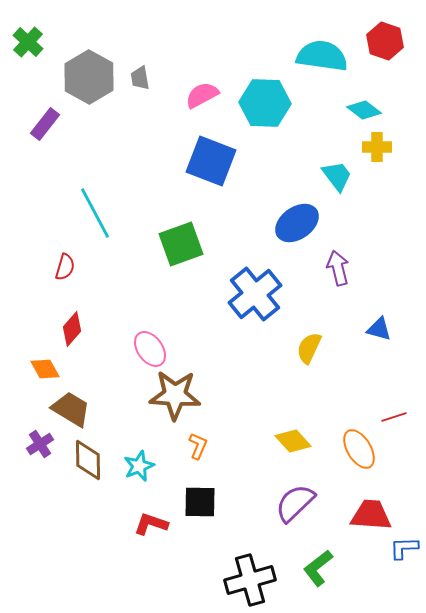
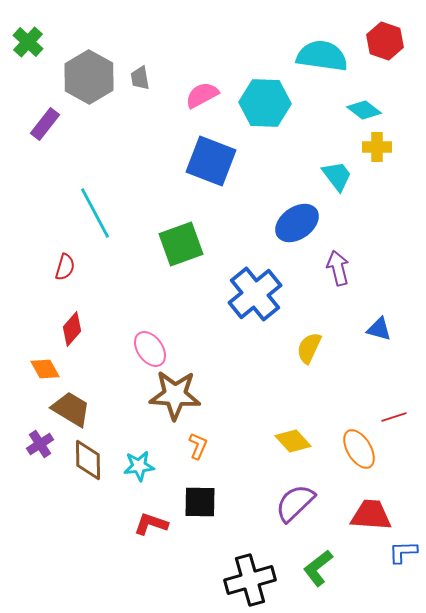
cyan star: rotated 16 degrees clockwise
blue L-shape: moved 1 px left, 4 px down
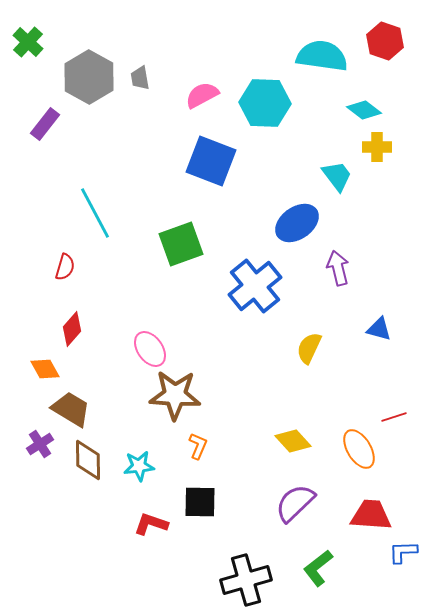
blue cross: moved 8 px up
black cross: moved 4 px left
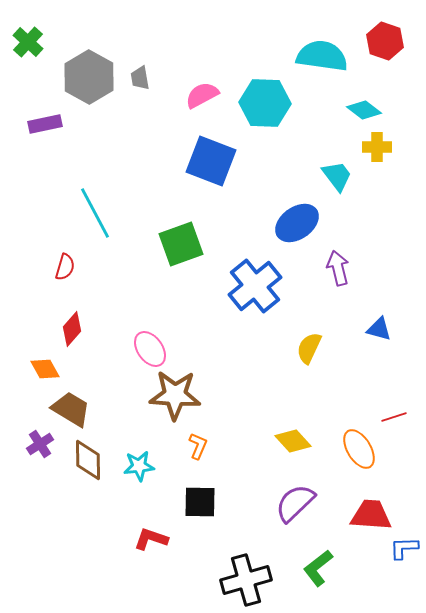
purple rectangle: rotated 40 degrees clockwise
red L-shape: moved 15 px down
blue L-shape: moved 1 px right, 4 px up
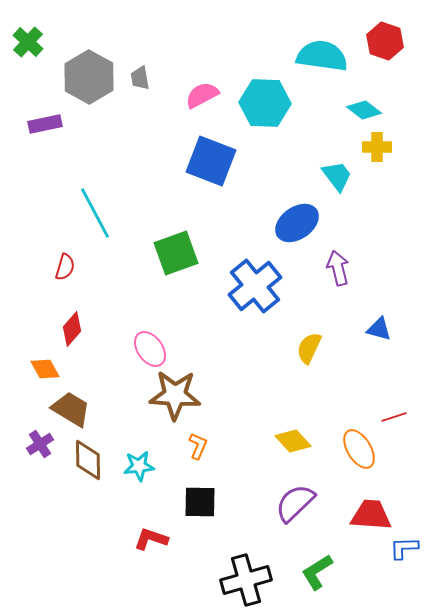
green square: moved 5 px left, 9 px down
green L-shape: moved 1 px left, 4 px down; rotated 6 degrees clockwise
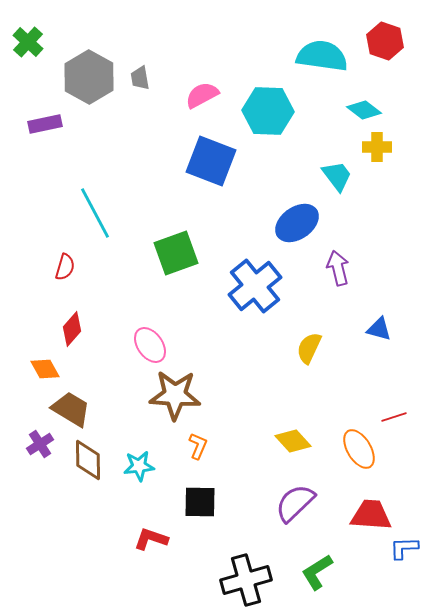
cyan hexagon: moved 3 px right, 8 px down
pink ellipse: moved 4 px up
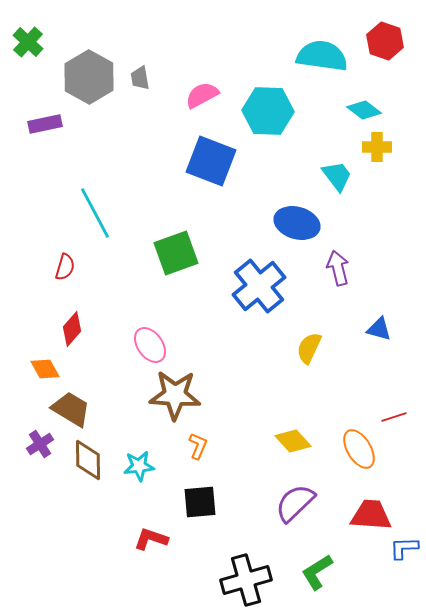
blue ellipse: rotated 51 degrees clockwise
blue cross: moved 4 px right
black square: rotated 6 degrees counterclockwise
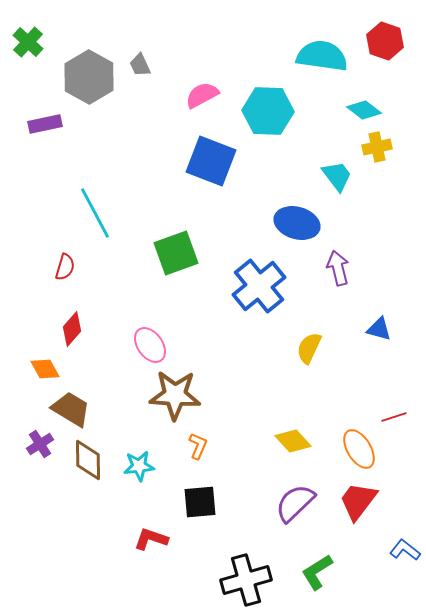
gray trapezoid: moved 13 px up; rotated 15 degrees counterclockwise
yellow cross: rotated 12 degrees counterclockwise
red trapezoid: moved 13 px left, 14 px up; rotated 57 degrees counterclockwise
blue L-shape: moved 1 px right, 2 px down; rotated 40 degrees clockwise
